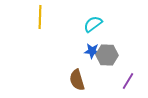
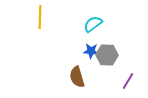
blue star: moved 1 px left
brown semicircle: moved 3 px up
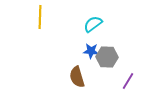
gray hexagon: moved 2 px down
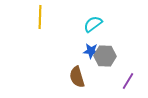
gray hexagon: moved 2 px left, 1 px up
